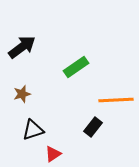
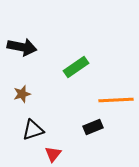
black arrow: rotated 48 degrees clockwise
black rectangle: rotated 30 degrees clockwise
red triangle: rotated 18 degrees counterclockwise
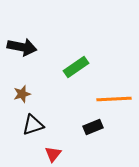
orange line: moved 2 px left, 1 px up
black triangle: moved 5 px up
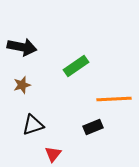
green rectangle: moved 1 px up
brown star: moved 9 px up
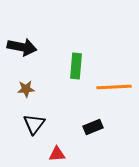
green rectangle: rotated 50 degrees counterclockwise
brown star: moved 4 px right, 4 px down; rotated 12 degrees clockwise
orange line: moved 12 px up
black triangle: moved 1 px right, 1 px up; rotated 35 degrees counterclockwise
red triangle: moved 4 px right; rotated 48 degrees clockwise
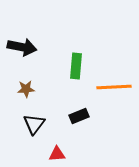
black rectangle: moved 14 px left, 11 px up
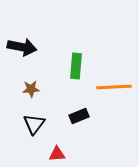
brown star: moved 5 px right
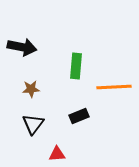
black triangle: moved 1 px left
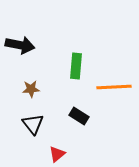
black arrow: moved 2 px left, 2 px up
black rectangle: rotated 54 degrees clockwise
black triangle: rotated 15 degrees counterclockwise
red triangle: rotated 36 degrees counterclockwise
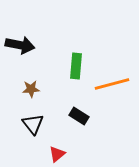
orange line: moved 2 px left, 3 px up; rotated 12 degrees counterclockwise
